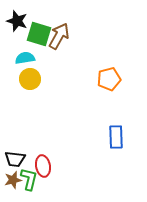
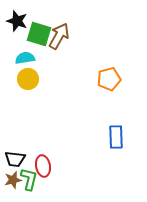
yellow circle: moved 2 px left
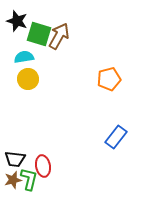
cyan semicircle: moved 1 px left, 1 px up
blue rectangle: rotated 40 degrees clockwise
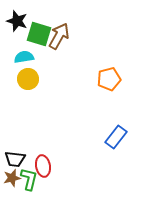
brown star: moved 1 px left, 2 px up
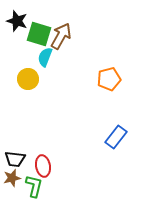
brown arrow: moved 2 px right
cyan semicircle: moved 21 px right; rotated 60 degrees counterclockwise
green L-shape: moved 5 px right, 7 px down
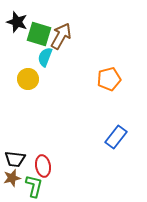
black star: moved 1 px down
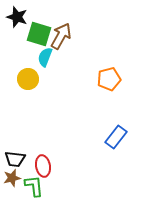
black star: moved 5 px up
green L-shape: rotated 20 degrees counterclockwise
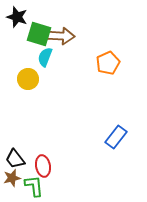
brown arrow: rotated 64 degrees clockwise
orange pentagon: moved 1 px left, 16 px up; rotated 10 degrees counterclockwise
black trapezoid: rotated 45 degrees clockwise
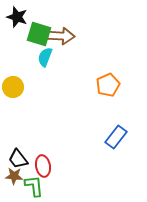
orange pentagon: moved 22 px down
yellow circle: moved 15 px left, 8 px down
black trapezoid: moved 3 px right
brown star: moved 2 px right, 2 px up; rotated 18 degrees clockwise
